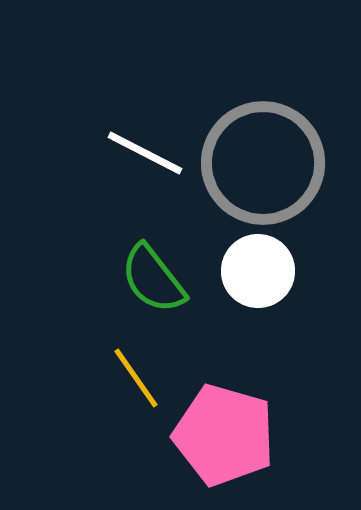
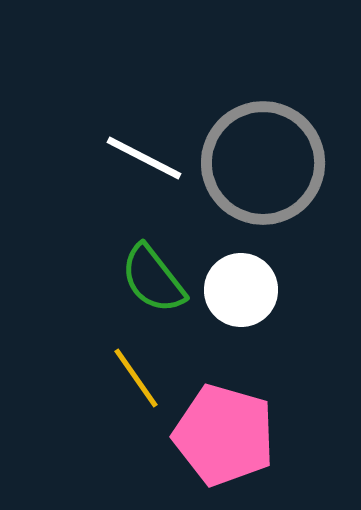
white line: moved 1 px left, 5 px down
white circle: moved 17 px left, 19 px down
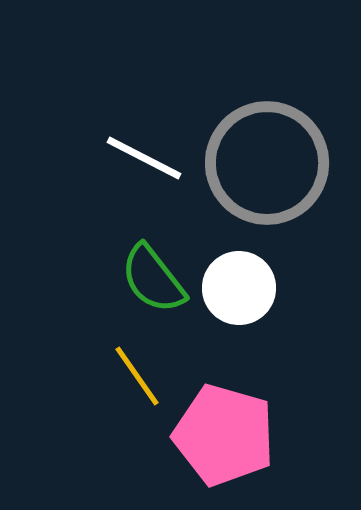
gray circle: moved 4 px right
white circle: moved 2 px left, 2 px up
yellow line: moved 1 px right, 2 px up
